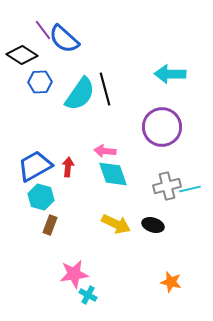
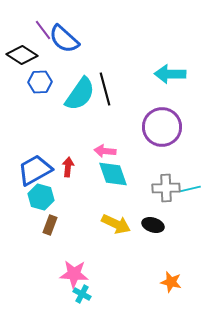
blue trapezoid: moved 4 px down
gray cross: moved 1 px left, 2 px down; rotated 12 degrees clockwise
pink star: rotated 12 degrees clockwise
cyan cross: moved 6 px left, 1 px up
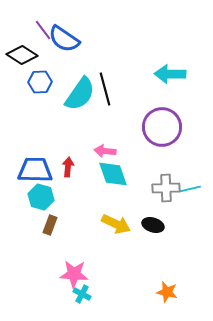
blue semicircle: rotated 8 degrees counterclockwise
blue trapezoid: rotated 30 degrees clockwise
orange star: moved 4 px left, 10 px down
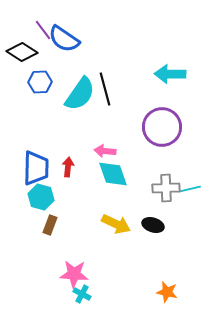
black diamond: moved 3 px up
blue trapezoid: moved 1 px right, 2 px up; rotated 90 degrees clockwise
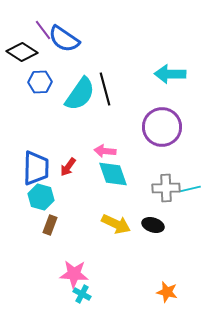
red arrow: rotated 150 degrees counterclockwise
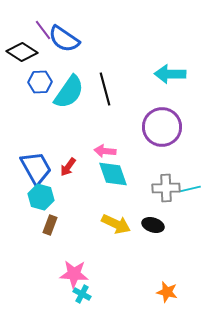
cyan semicircle: moved 11 px left, 2 px up
blue trapezoid: rotated 30 degrees counterclockwise
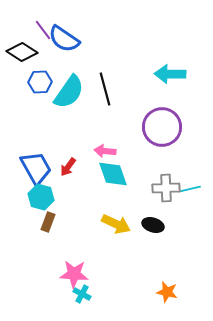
brown rectangle: moved 2 px left, 3 px up
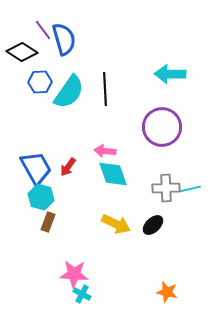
blue semicircle: rotated 140 degrees counterclockwise
black line: rotated 12 degrees clockwise
black ellipse: rotated 60 degrees counterclockwise
